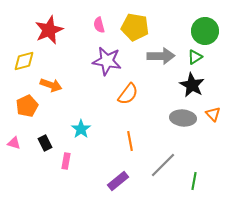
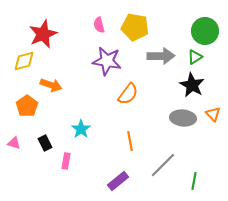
red star: moved 6 px left, 4 px down
orange pentagon: rotated 10 degrees counterclockwise
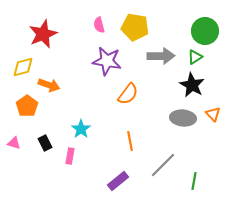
yellow diamond: moved 1 px left, 6 px down
orange arrow: moved 2 px left
pink rectangle: moved 4 px right, 5 px up
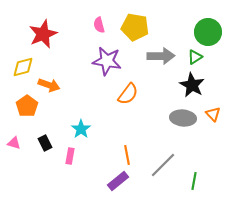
green circle: moved 3 px right, 1 px down
orange line: moved 3 px left, 14 px down
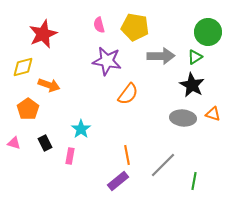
orange pentagon: moved 1 px right, 3 px down
orange triangle: rotated 28 degrees counterclockwise
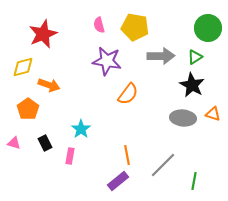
green circle: moved 4 px up
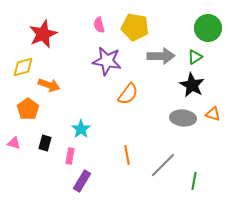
black rectangle: rotated 42 degrees clockwise
purple rectangle: moved 36 px left; rotated 20 degrees counterclockwise
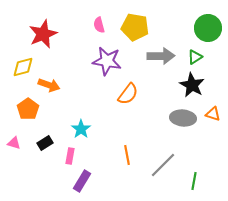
black rectangle: rotated 42 degrees clockwise
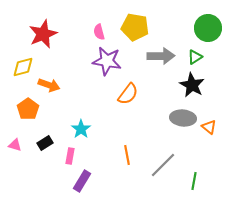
pink semicircle: moved 7 px down
orange triangle: moved 4 px left, 13 px down; rotated 21 degrees clockwise
pink triangle: moved 1 px right, 2 px down
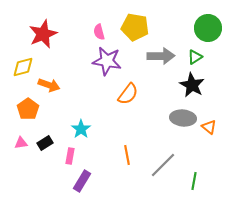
pink triangle: moved 6 px right, 2 px up; rotated 24 degrees counterclockwise
